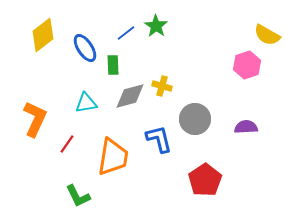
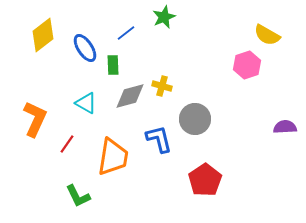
green star: moved 8 px right, 9 px up; rotated 15 degrees clockwise
cyan triangle: rotated 40 degrees clockwise
purple semicircle: moved 39 px right
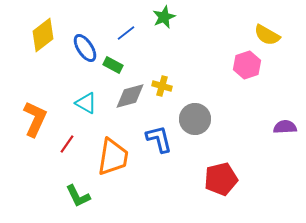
green rectangle: rotated 60 degrees counterclockwise
red pentagon: moved 16 px right, 1 px up; rotated 20 degrees clockwise
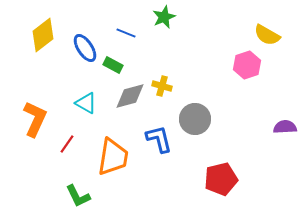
blue line: rotated 60 degrees clockwise
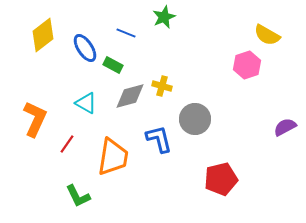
purple semicircle: rotated 25 degrees counterclockwise
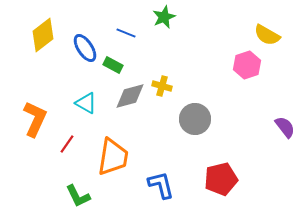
purple semicircle: rotated 80 degrees clockwise
blue L-shape: moved 2 px right, 46 px down
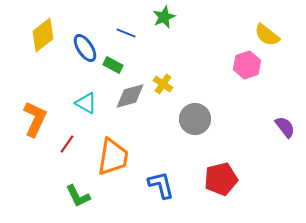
yellow semicircle: rotated 8 degrees clockwise
yellow cross: moved 1 px right, 2 px up; rotated 18 degrees clockwise
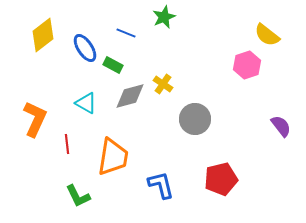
purple semicircle: moved 4 px left, 1 px up
red line: rotated 42 degrees counterclockwise
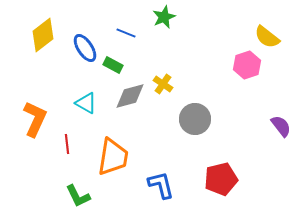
yellow semicircle: moved 2 px down
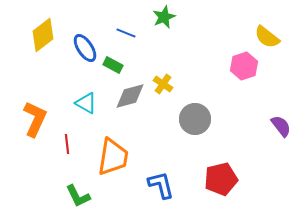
pink hexagon: moved 3 px left, 1 px down
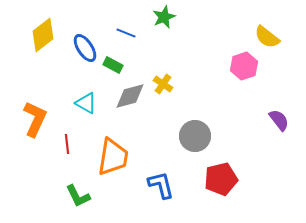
gray circle: moved 17 px down
purple semicircle: moved 2 px left, 6 px up
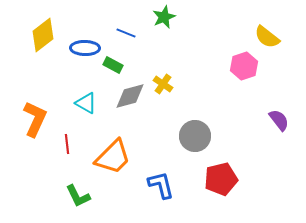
blue ellipse: rotated 56 degrees counterclockwise
orange trapezoid: rotated 36 degrees clockwise
